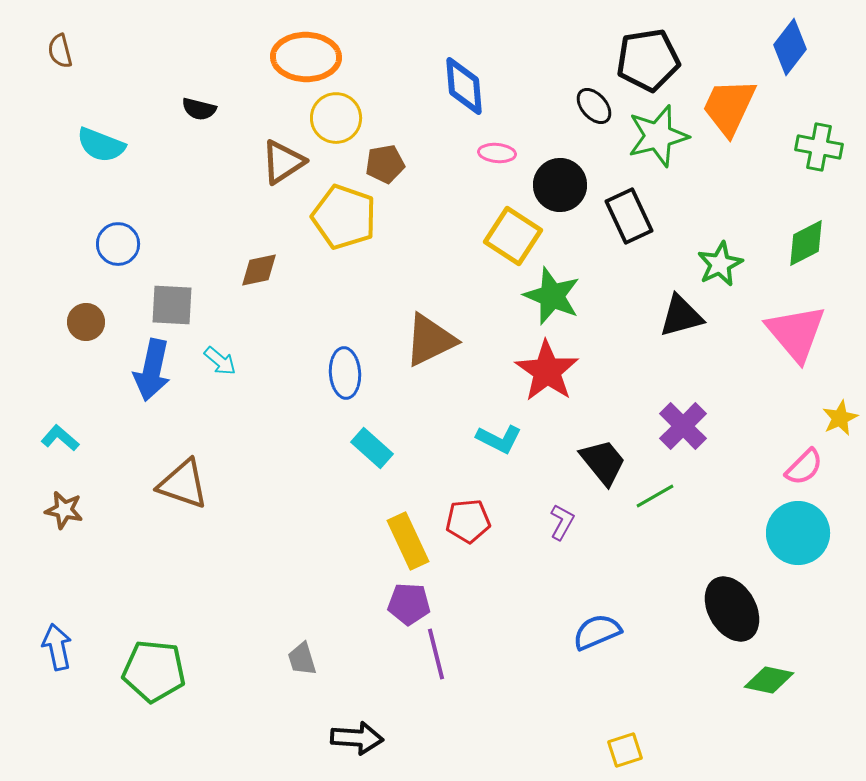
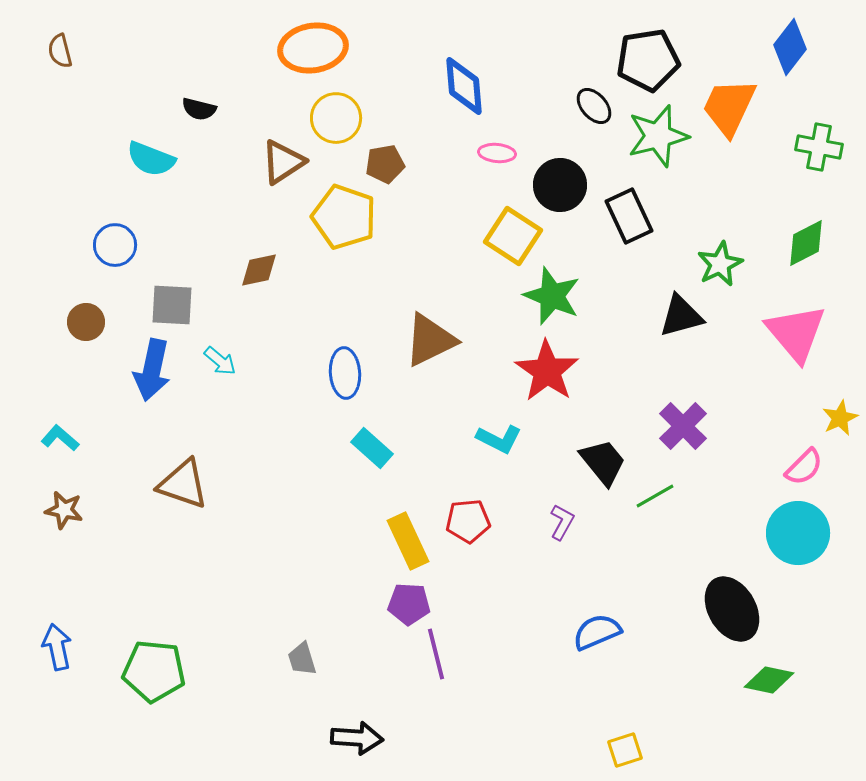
orange ellipse at (306, 57): moved 7 px right, 9 px up; rotated 10 degrees counterclockwise
cyan semicircle at (101, 145): moved 50 px right, 14 px down
blue circle at (118, 244): moved 3 px left, 1 px down
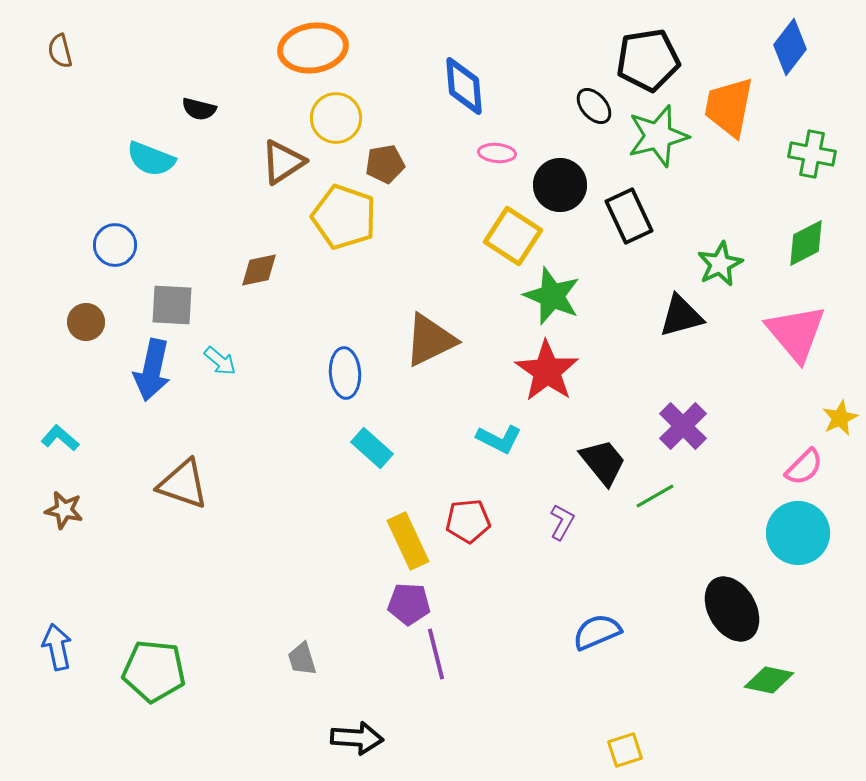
orange trapezoid at (729, 107): rotated 14 degrees counterclockwise
green cross at (819, 147): moved 7 px left, 7 px down
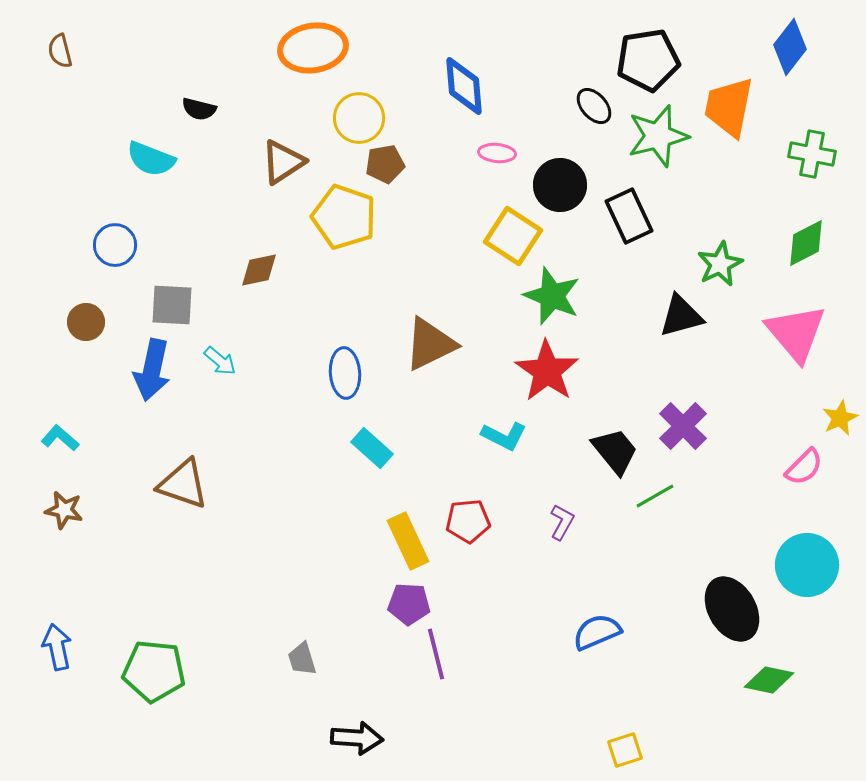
yellow circle at (336, 118): moved 23 px right
brown triangle at (430, 340): moved 4 px down
cyan L-shape at (499, 439): moved 5 px right, 3 px up
black trapezoid at (603, 462): moved 12 px right, 11 px up
cyan circle at (798, 533): moved 9 px right, 32 px down
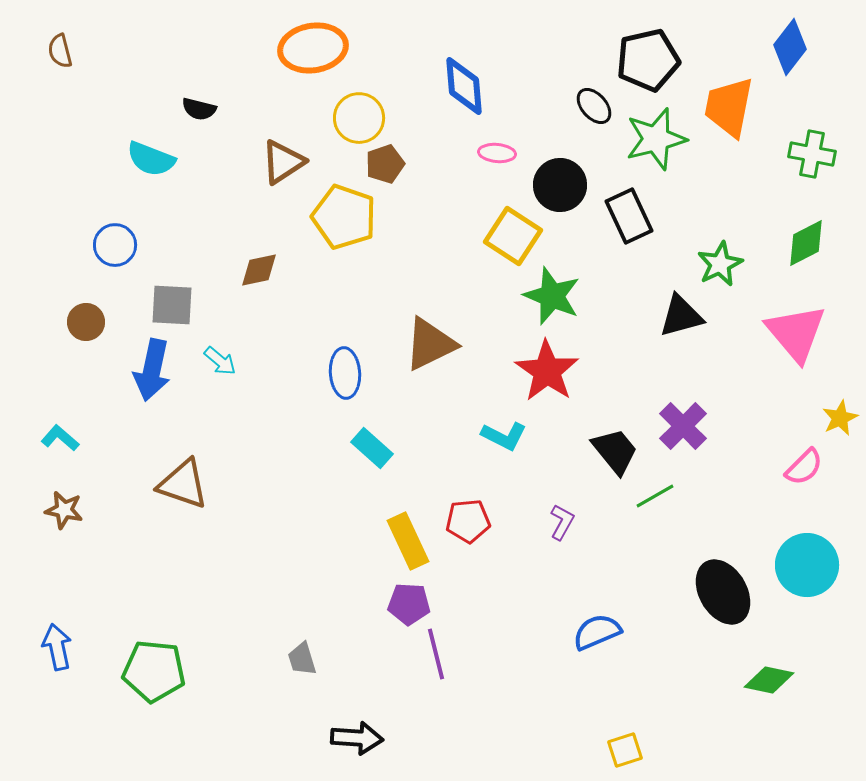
black pentagon at (648, 60): rotated 4 degrees counterclockwise
green star at (658, 136): moved 2 px left, 3 px down
brown pentagon at (385, 164): rotated 9 degrees counterclockwise
black ellipse at (732, 609): moved 9 px left, 17 px up
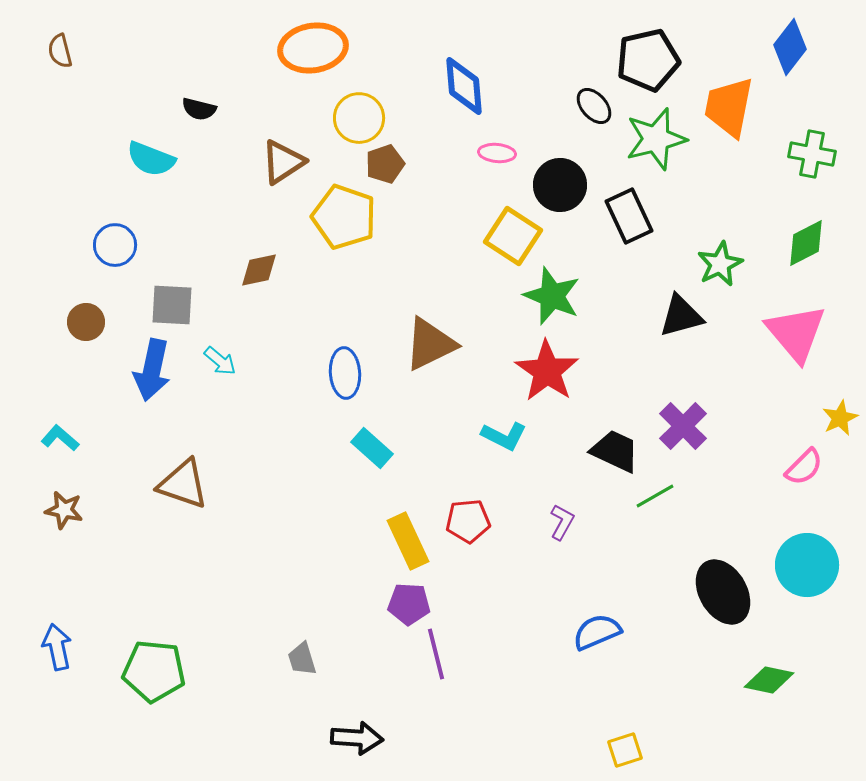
black trapezoid at (615, 451): rotated 26 degrees counterclockwise
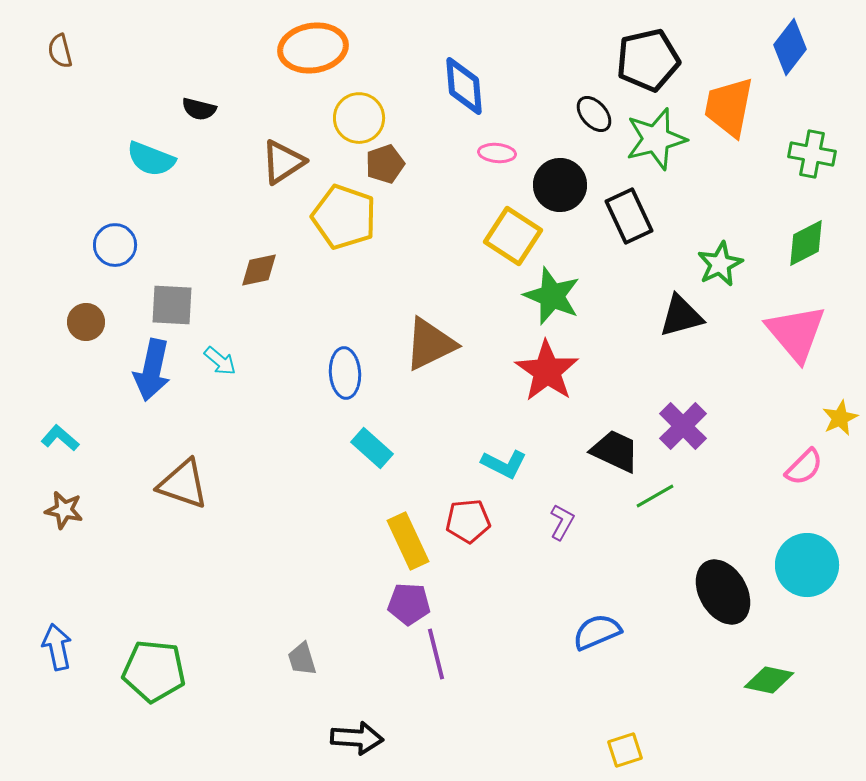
black ellipse at (594, 106): moved 8 px down
cyan L-shape at (504, 436): moved 28 px down
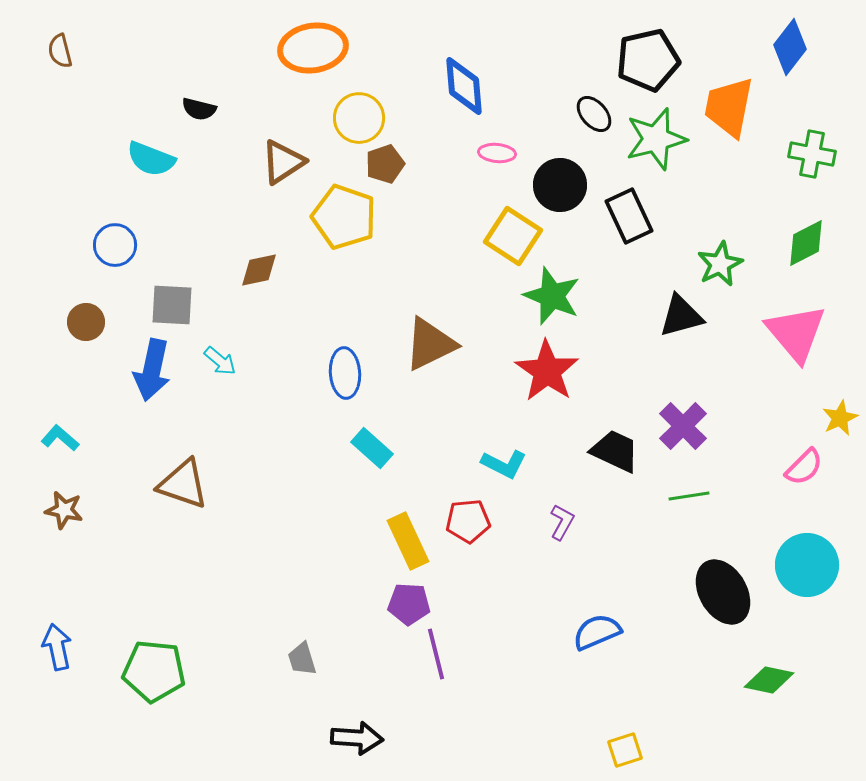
green line at (655, 496): moved 34 px right; rotated 21 degrees clockwise
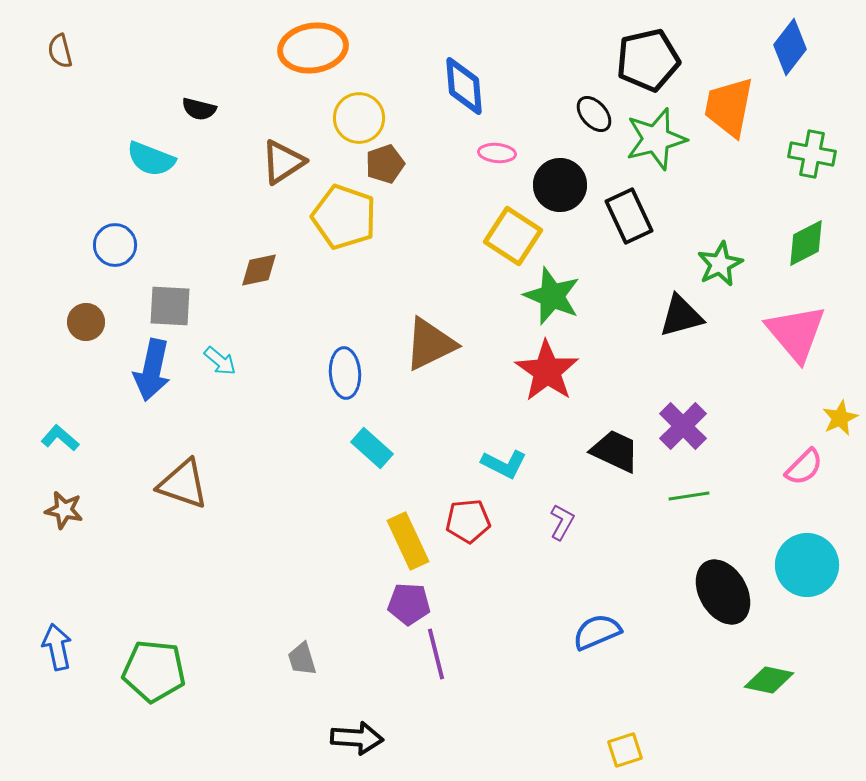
gray square at (172, 305): moved 2 px left, 1 px down
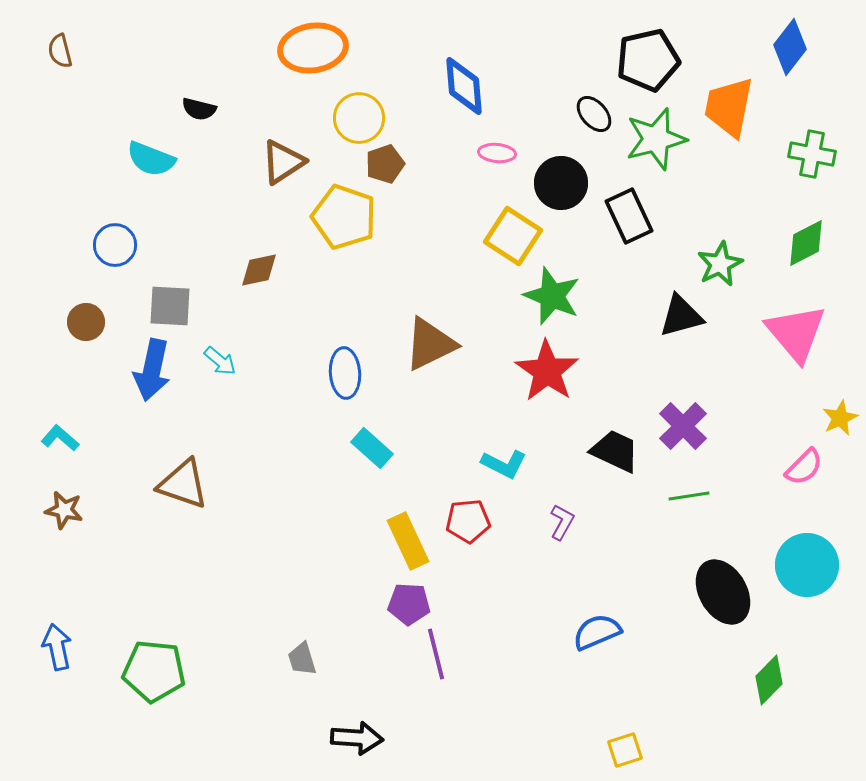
black circle at (560, 185): moved 1 px right, 2 px up
green diamond at (769, 680): rotated 57 degrees counterclockwise
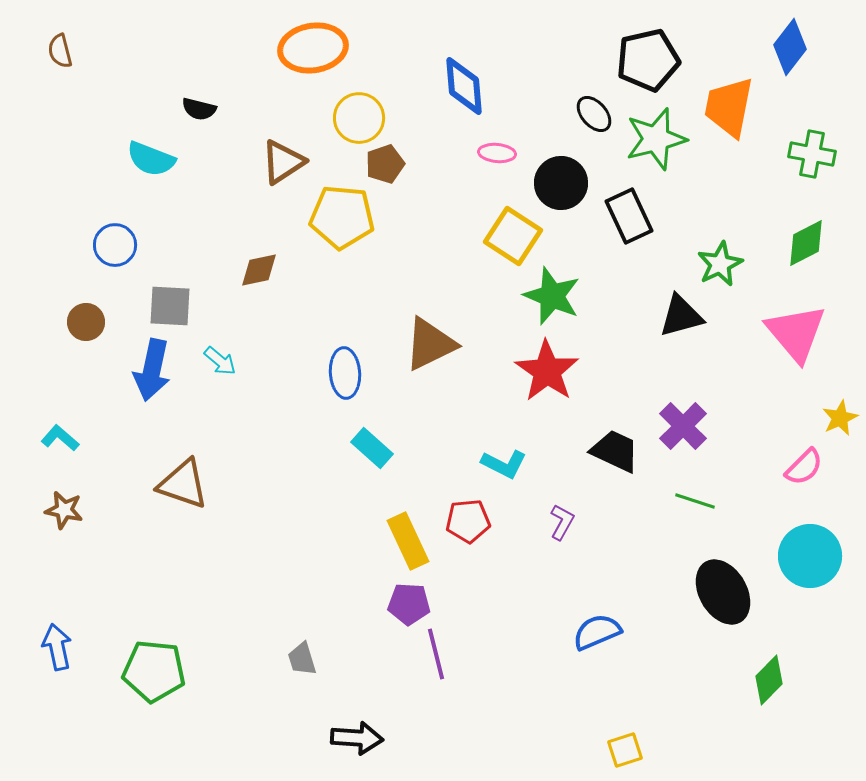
yellow pentagon at (344, 217): moved 2 px left; rotated 14 degrees counterclockwise
green line at (689, 496): moved 6 px right, 5 px down; rotated 27 degrees clockwise
cyan circle at (807, 565): moved 3 px right, 9 px up
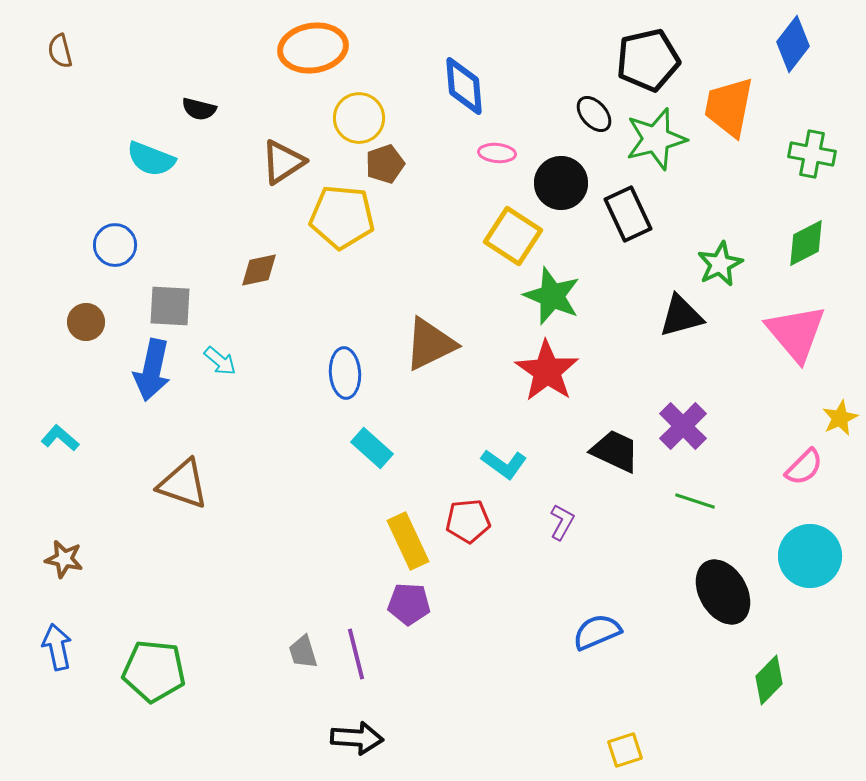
blue diamond at (790, 47): moved 3 px right, 3 px up
black rectangle at (629, 216): moved 1 px left, 2 px up
cyan L-shape at (504, 464): rotated 9 degrees clockwise
brown star at (64, 510): moved 49 px down
purple line at (436, 654): moved 80 px left
gray trapezoid at (302, 659): moved 1 px right, 7 px up
